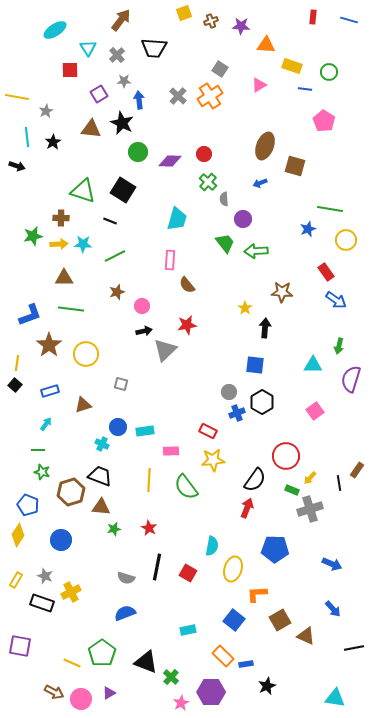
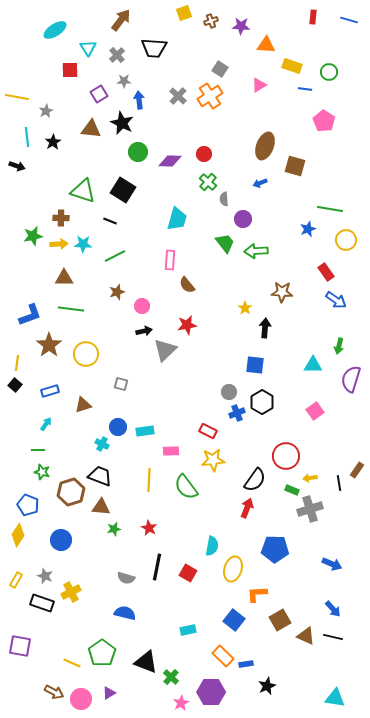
yellow arrow at (310, 478): rotated 40 degrees clockwise
blue semicircle at (125, 613): rotated 35 degrees clockwise
black line at (354, 648): moved 21 px left, 11 px up; rotated 24 degrees clockwise
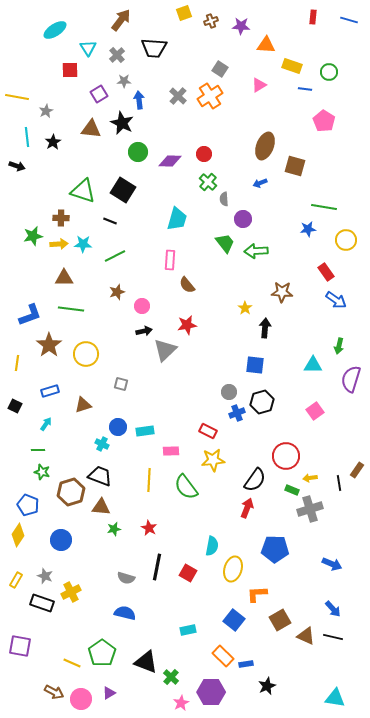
green line at (330, 209): moved 6 px left, 2 px up
blue star at (308, 229): rotated 14 degrees clockwise
black square at (15, 385): moved 21 px down; rotated 16 degrees counterclockwise
black hexagon at (262, 402): rotated 15 degrees clockwise
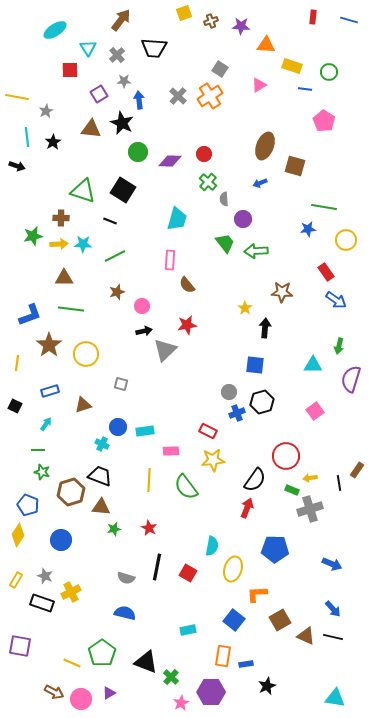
orange rectangle at (223, 656): rotated 55 degrees clockwise
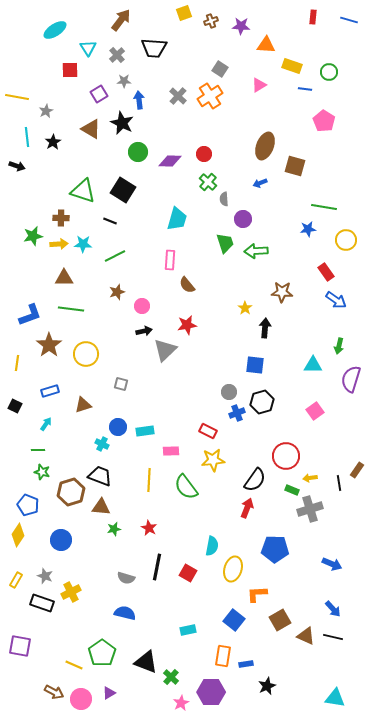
brown triangle at (91, 129): rotated 25 degrees clockwise
green trapezoid at (225, 243): rotated 20 degrees clockwise
yellow line at (72, 663): moved 2 px right, 2 px down
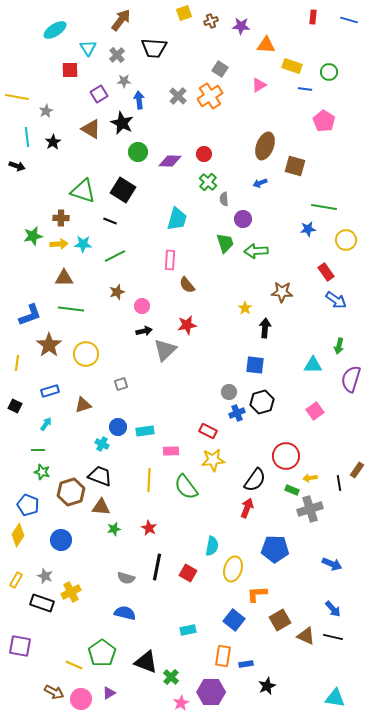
gray square at (121, 384): rotated 32 degrees counterclockwise
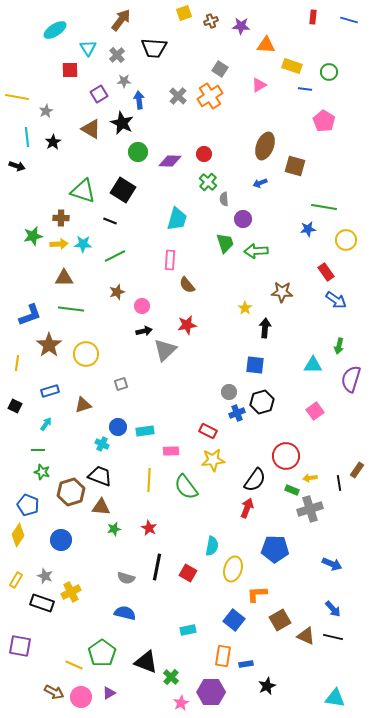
pink circle at (81, 699): moved 2 px up
